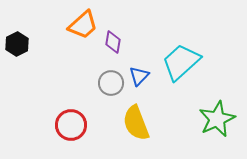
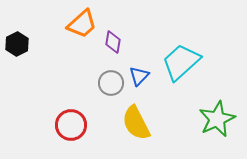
orange trapezoid: moved 1 px left, 1 px up
yellow semicircle: rotated 6 degrees counterclockwise
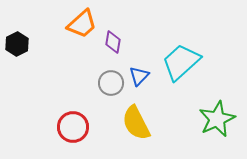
red circle: moved 2 px right, 2 px down
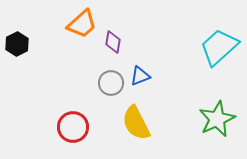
cyan trapezoid: moved 38 px right, 15 px up
blue triangle: moved 1 px right; rotated 25 degrees clockwise
